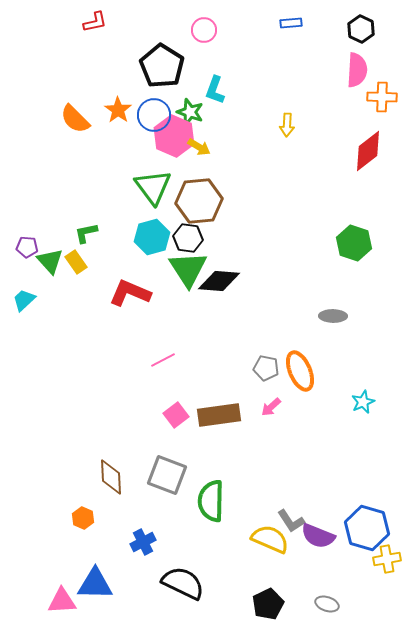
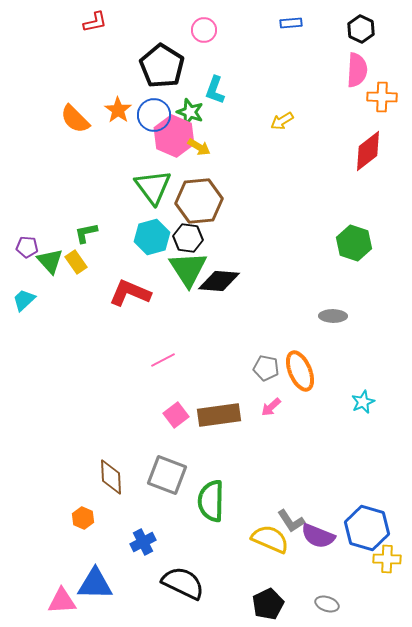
yellow arrow at (287, 125): moved 5 px left, 4 px up; rotated 55 degrees clockwise
yellow cross at (387, 559): rotated 12 degrees clockwise
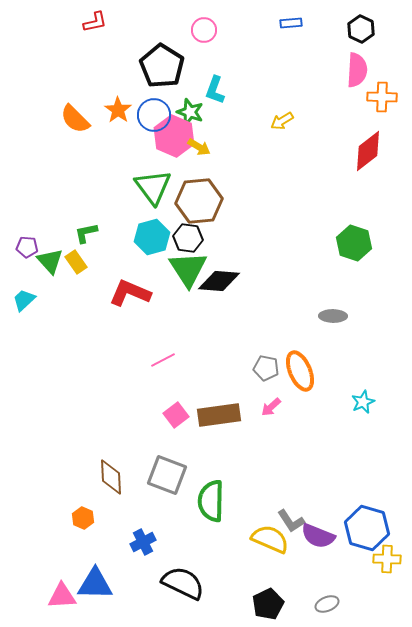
pink triangle at (62, 601): moved 5 px up
gray ellipse at (327, 604): rotated 40 degrees counterclockwise
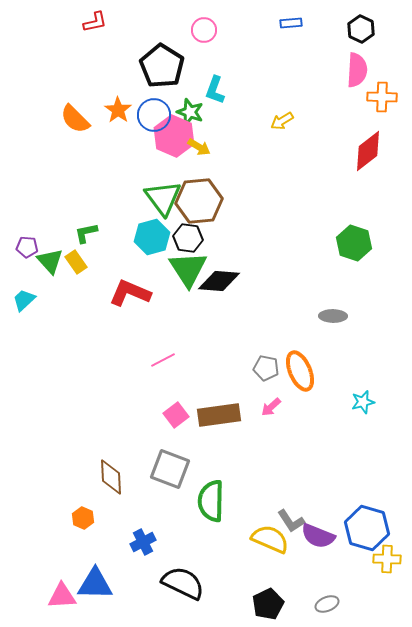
green triangle at (153, 187): moved 10 px right, 11 px down
cyan star at (363, 402): rotated 10 degrees clockwise
gray square at (167, 475): moved 3 px right, 6 px up
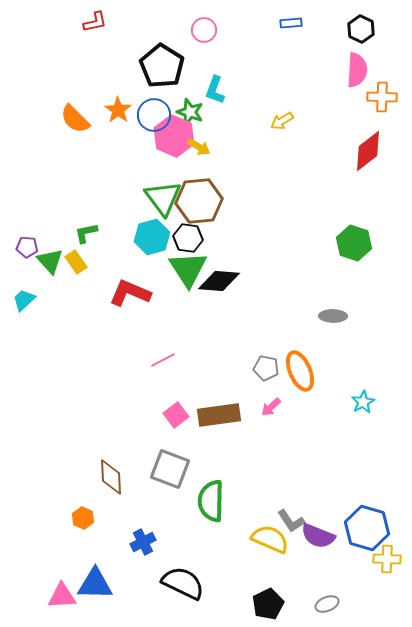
cyan star at (363, 402): rotated 15 degrees counterclockwise
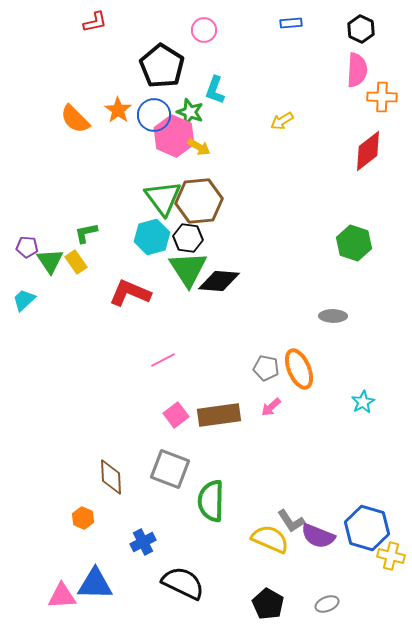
green triangle at (50, 261): rotated 8 degrees clockwise
orange ellipse at (300, 371): moved 1 px left, 2 px up
yellow cross at (387, 559): moved 4 px right, 3 px up; rotated 12 degrees clockwise
black pentagon at (268, 604): rotated 16 degrees counterclockwise
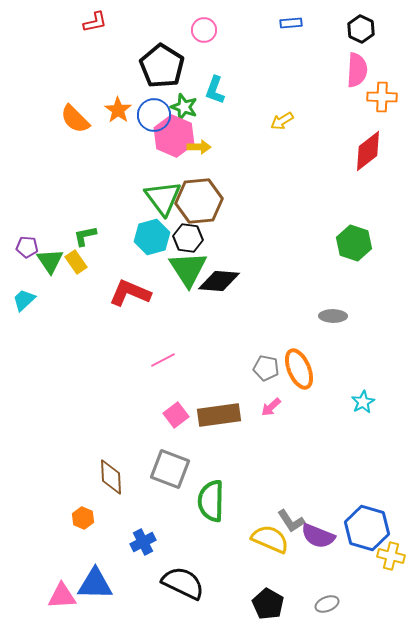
green star at (190, 112): moved 6 px left, 5 px up
yellow arrow at (199, 147): rotated 30 degrees counterclockwise
green L-shape at (86, 233): moved 1 px left, 3 px down
